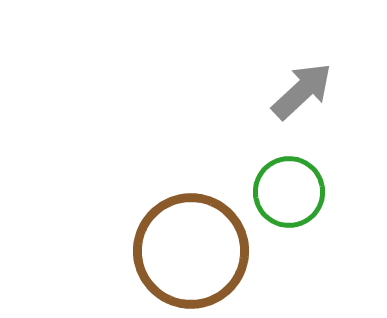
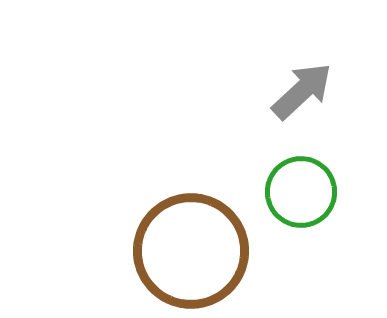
green circle: moved 12 px right
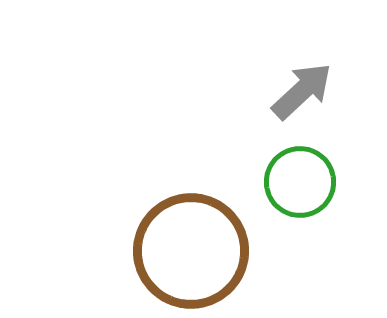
green circle: moved 1 px left, 10 px up
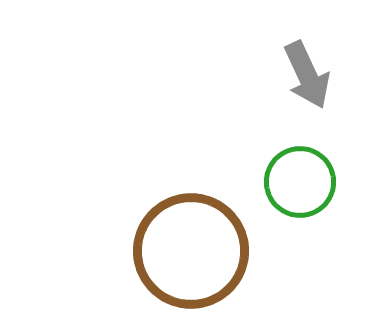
gray arrow: moved 5 px right, 16 px up; rotated 108 degrees clockwise
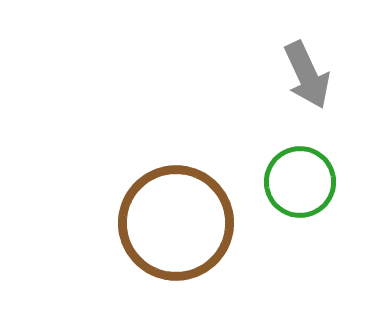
brown circle: moved 15 px left, 28 px up
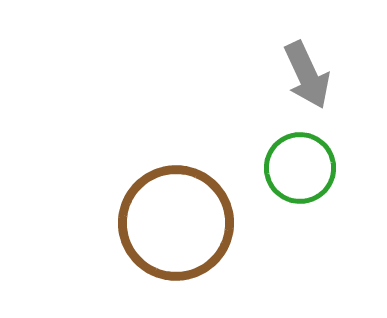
green circle: moved 14 px up
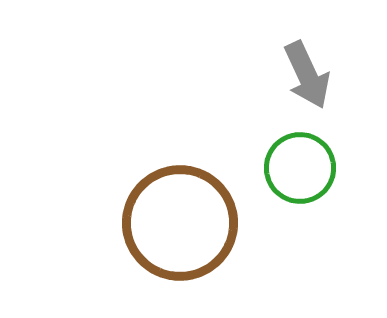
brown circle: moved 4 px right
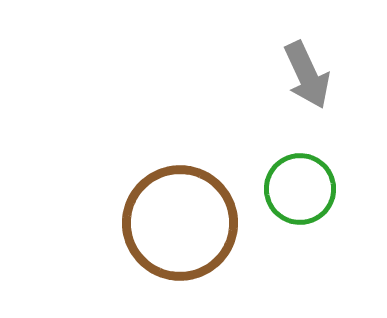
green circle: moved 21 px down
